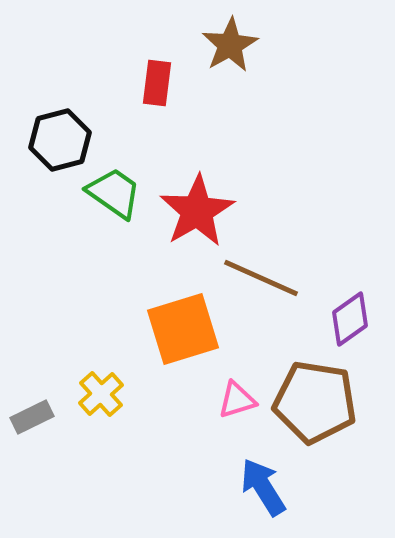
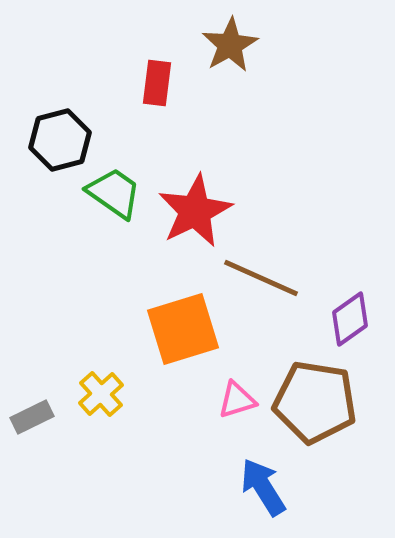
red star: moved 2 px left; rotated 4 degrees clockwise
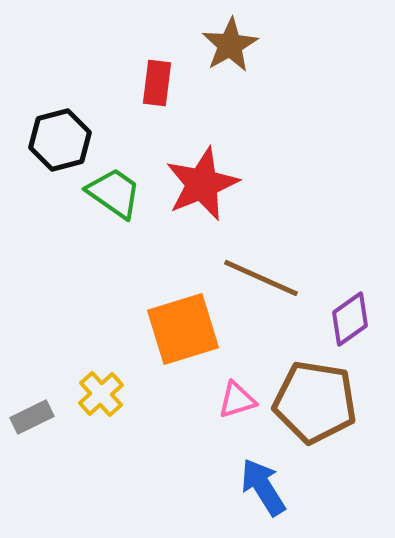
red star: moved 7 px right, 27 px up; rotated 4 degrees clockwise
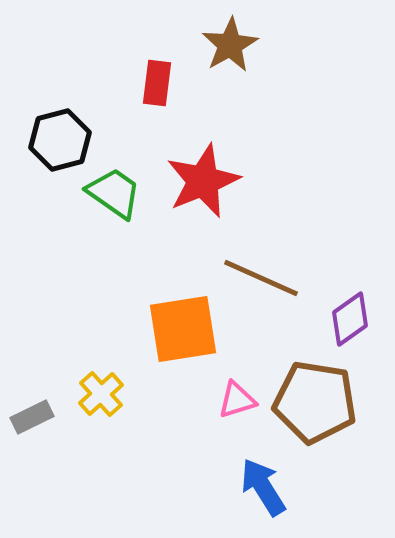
red star: moved 1 px right, 3 px up
orange square: rotated 8 degrees clockwise
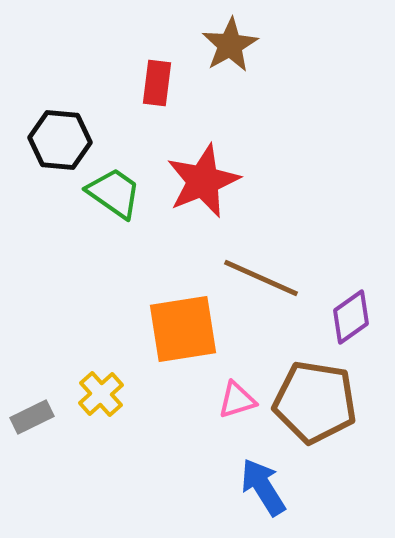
black hexagon: rotated 20 degrees clockwise
purple diamond: moved 1 px right, 2 px up
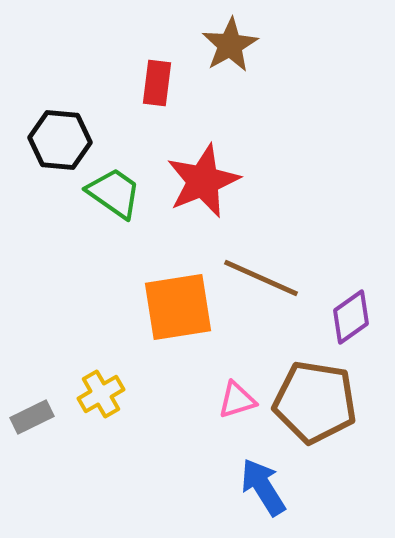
orange square: moved 5 px left, 22 px up
yellow cross: rotated 12 degrees clockwise
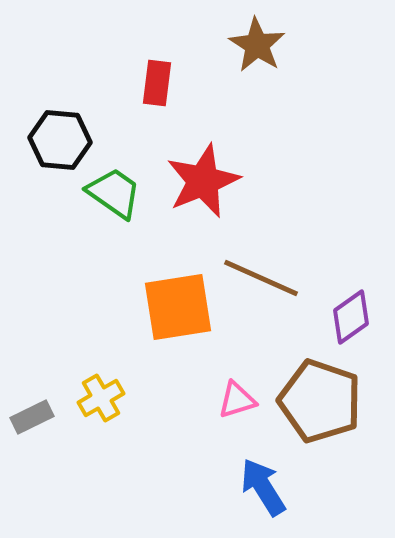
brown star: moved 27 px right; rotated 10 degrees counterclockwise
yellow cross: moved 4 px down
brown pentagon: moved 5 px right, 1 px up; rotated 10 degrees clockwise
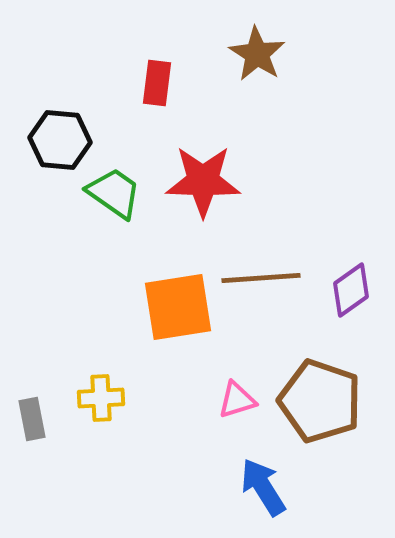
brown star: moved 9 px down
red star: rotated 24 degrees clockwise
brown line: rotated 28 degrees counterclockwise
purple diamond: moved 27 px up
yellow cross: rotated 27 degrees clockwise
gray rectangle: moved 2 px down; rotated 75 degrees counterclockwise
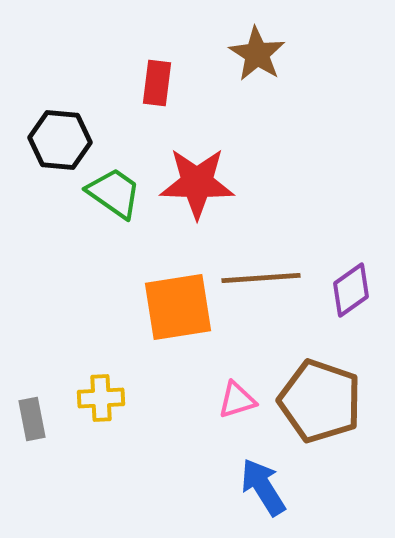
red star: moved 6 px left, 2 px down
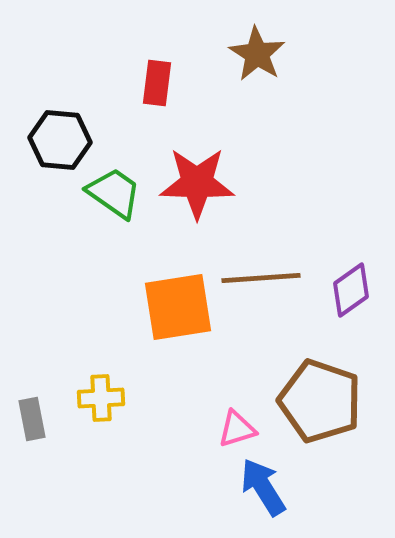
pink triangle: moved 29 px down
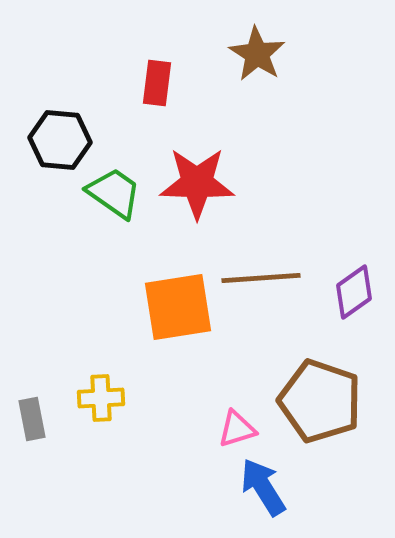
purple diamond: moved 3 px right, 2 px down
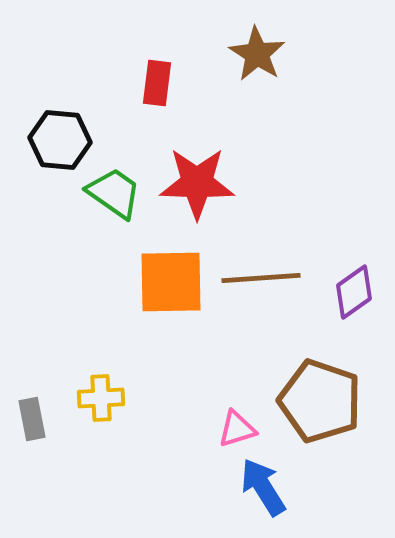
orange square: moved 7 px left, 25 px up; rotated 8 degrees clockwise
